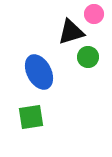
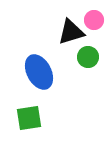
pink circle: moved 6 px down
green square: moved 2 px left, 1 px down
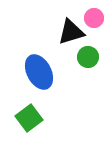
pink circle: moved 2 px up
green square: rotated 28 degrees counterclockwise
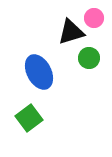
green circle: moved 1 px right, 1 px down
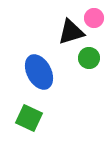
green square: rotated 28 degrees counterclockwise
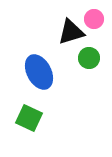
pink circle: moved 1 px down
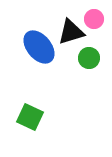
blue ellipse: moved 25 px up; rotated 12 degrees counterclockwise
green square: moved 1 px right, 1 px up
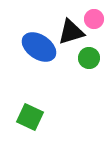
blue ellipse: rotated 16 degrees counterclockwise
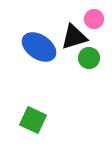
black triangle: moved 3 px right, 5 px down
green square: moved 3 px right, 3 px down
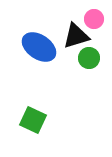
black triangle: moved 2 px right, 1 px up
